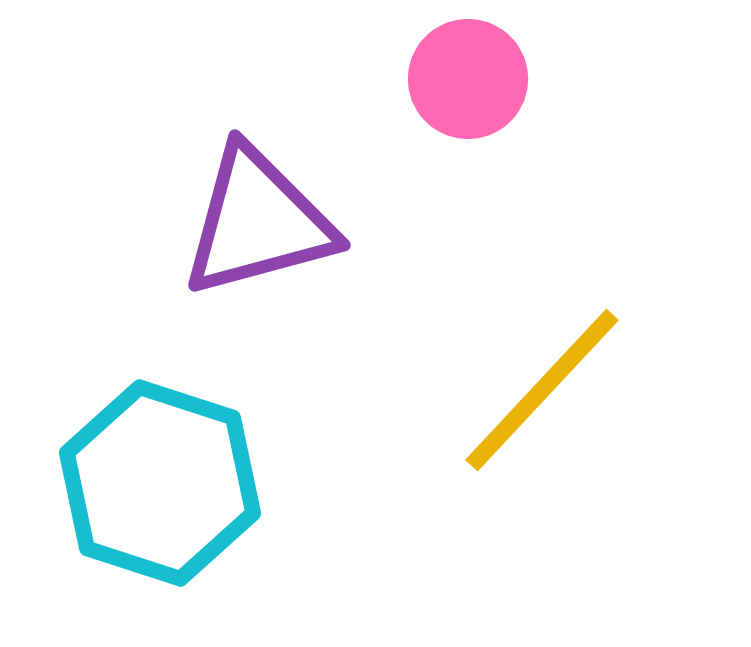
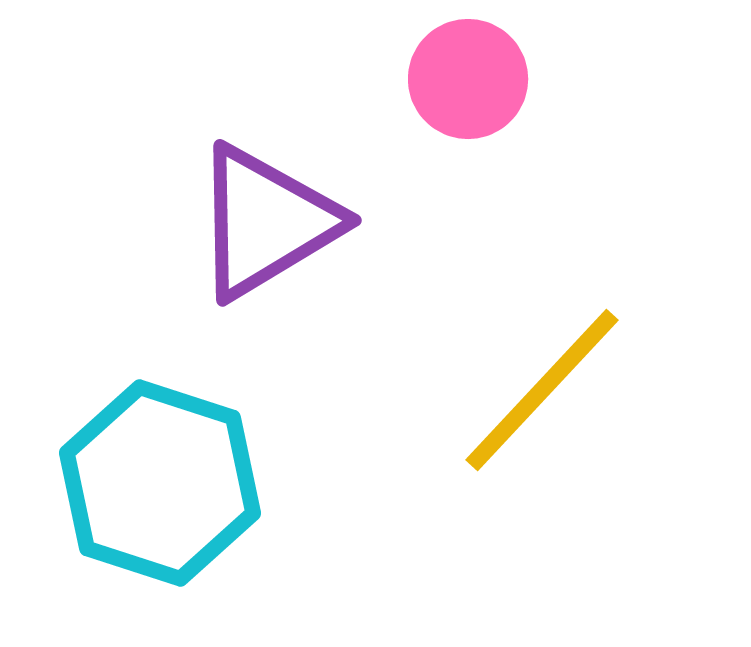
purple triangle: moved 8 px right; rotated 16 degrees counterclockwise
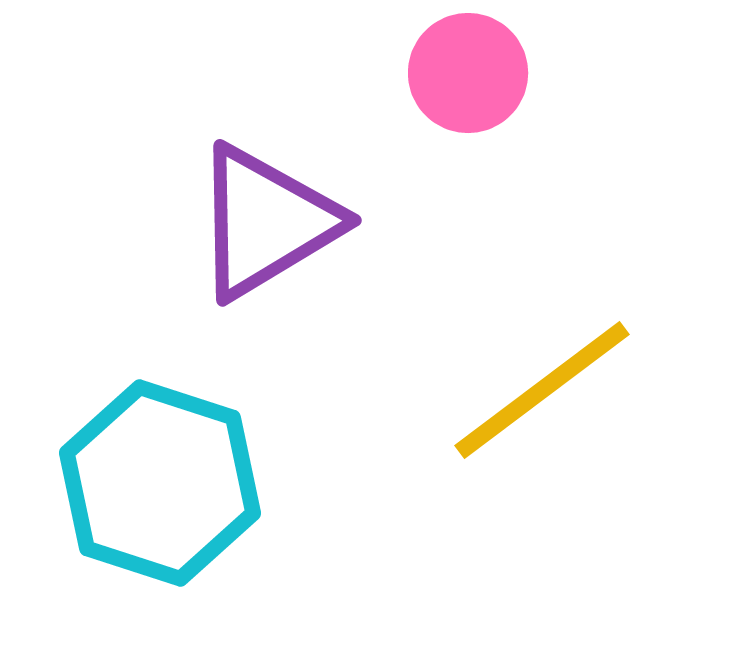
pink circle: moved 6 px up
yellow line: rotated 10 degrees clockwise
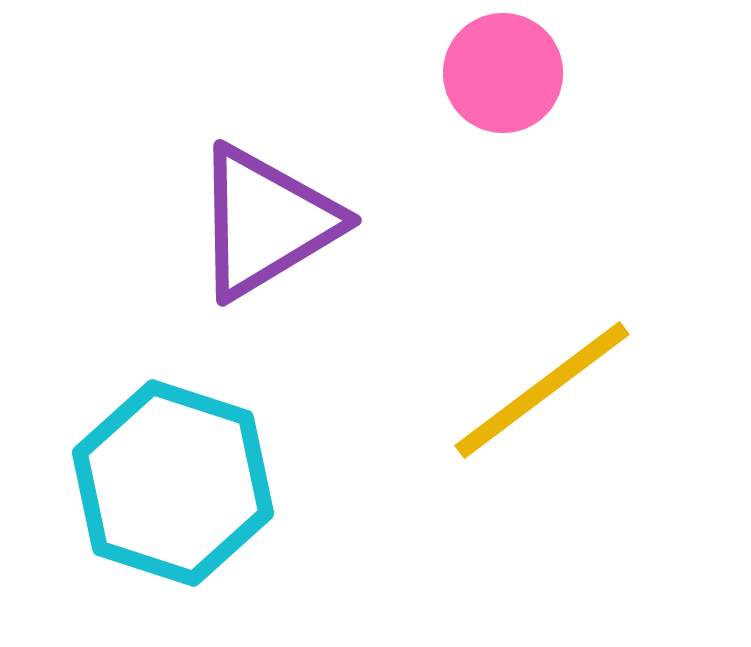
pink circle: moved 35 px right
cyan hexagon: moved 13 px right
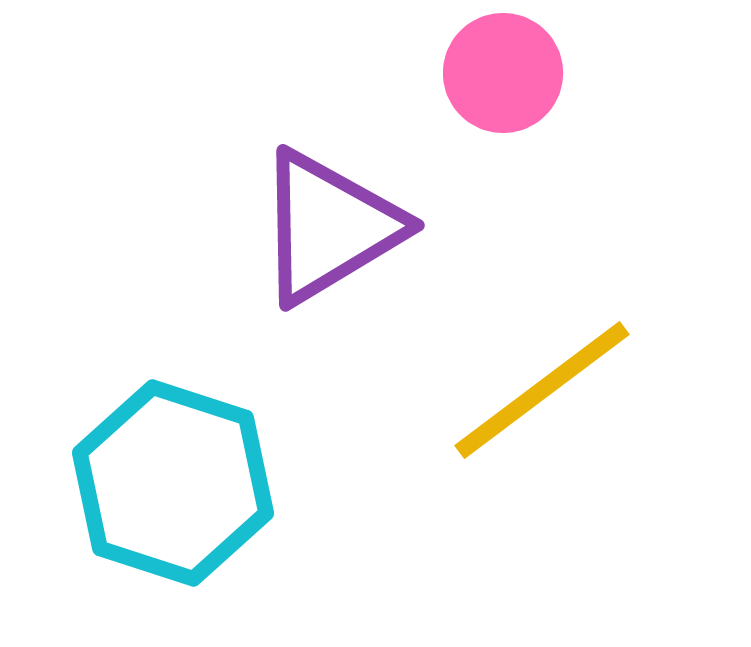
purple triangle: moved 63 px right, 5 px down
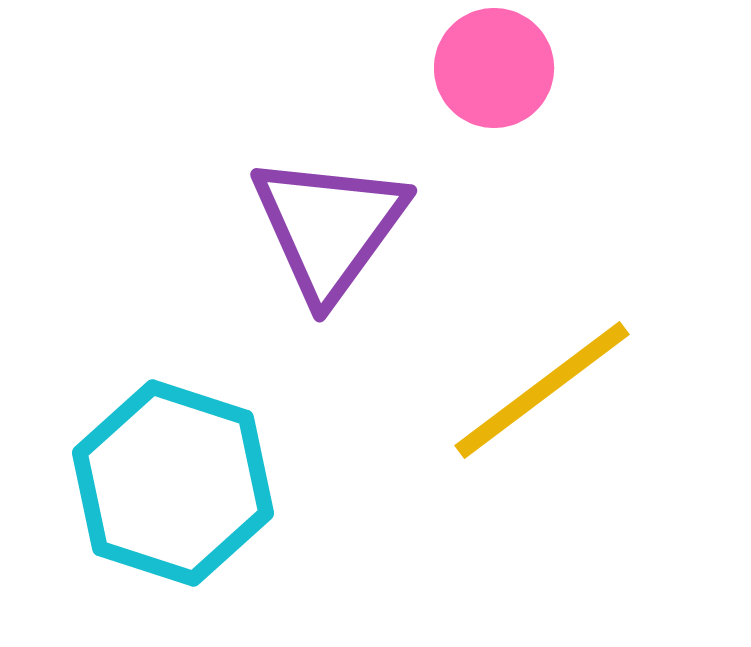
pink circle: moved 9 px left, 5 px up
purple triangle: rotated 23 degrees counterclockwise
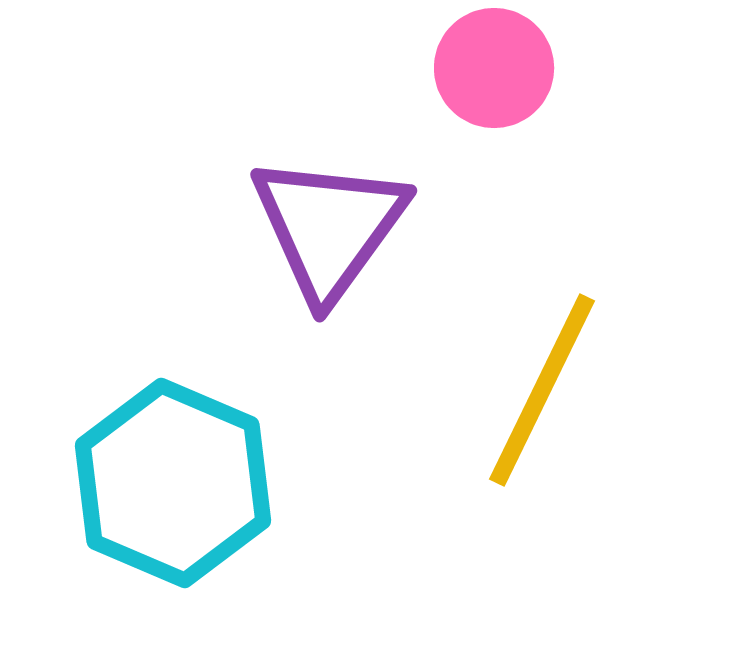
yellow line: rotated 27 degrees counterclockwise
cyan hexagon: rotated 5 degrees clockwise
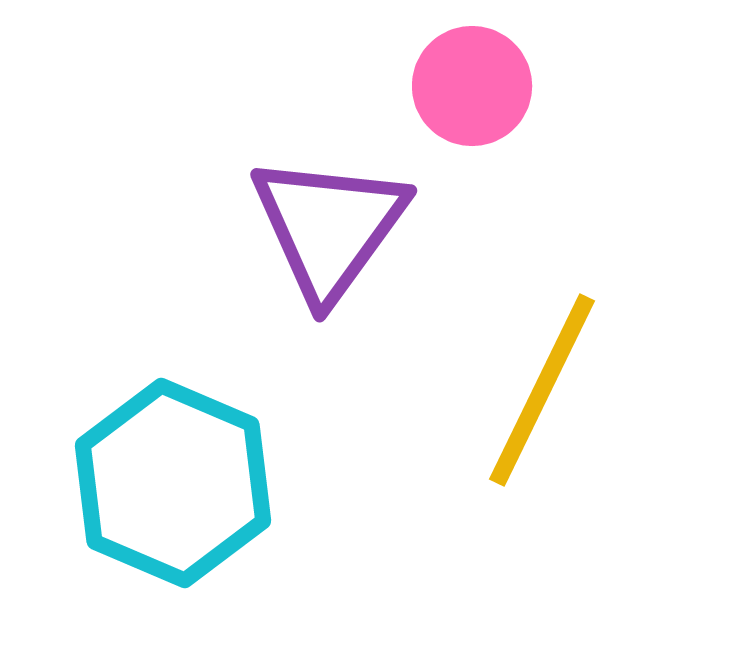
pink circle: moved 22 px left, 18 px down
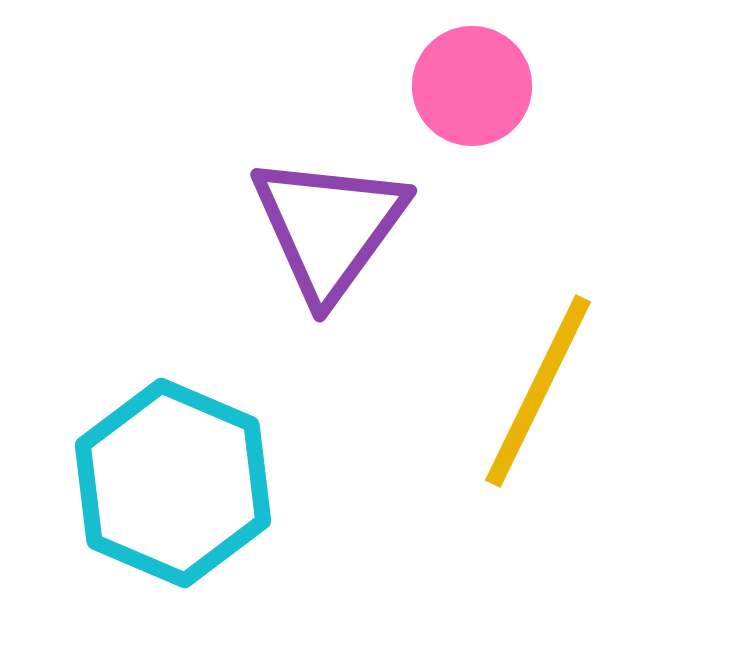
yellow line: moved 4 px left, 1 px down
